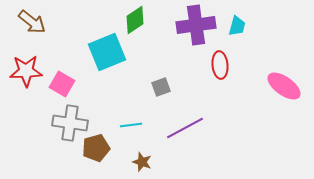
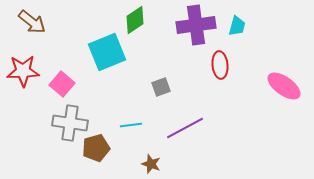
red star: moved 3 px left
pink square: rotated 10 degrees clockwise
brown star: moved 9 px right, 2 px down
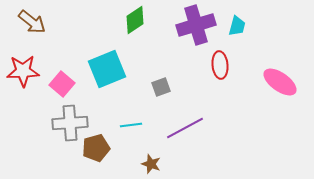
purple cross: rotated 9 degrees counterclockwise
cyan square: moved 17 px down
pink ellipse: moved 4 px left, 4 px up
gray cross: rotated 12 degrees counterclockwise
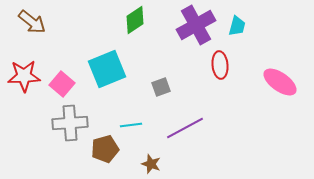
purple cross: rotated 12 degrees counterclockwise
red star: moved 1 px right, 5 px down
brown pentagon: moved 9 px right, 1 px down
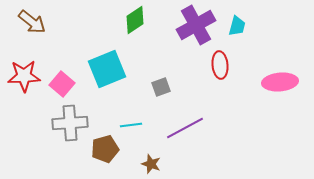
pink ellipse: rotated 40 degrees counterclockwise
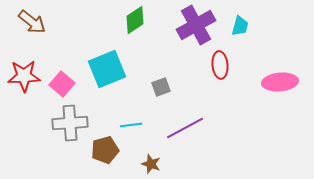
cyan trapezoid: moved 3 px right
brown pentagon: moved 1 px down
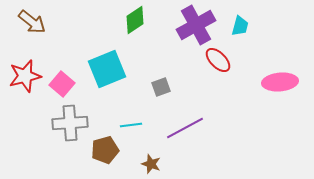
red ellipse: moved 2 px left, 5 px up; rotated 40 degrees counterclockwise
red star: moved 1 px right; rotated 12 degrees counterclockwise
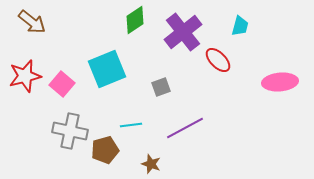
purple cross: moved 13 px left, 7 px down; rotated 9 degrees counterclockwise
gray cross: moved 8 px down; rotated 16 degrees clockwise
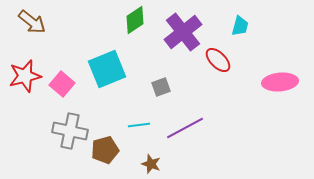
cyan line: moved 8 px right
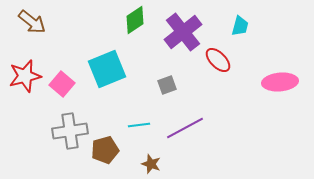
gray square: moved 6 px right, 2 px up
gray cross: rotated 20 degrees counterclockwise
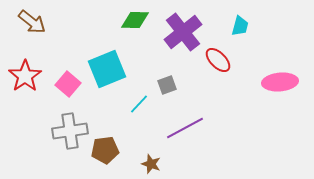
green diamond: rotated 36 degrees clockwise
red star: rotated 20 degrees counterclockwise
pink square: moved 6 px right
cyan line: moved 21 px up; rotated 40 degrees counterclockwise
brown pentagon: rotated 8 degrees clockwise
